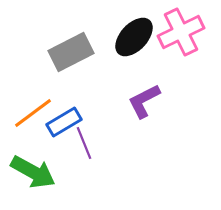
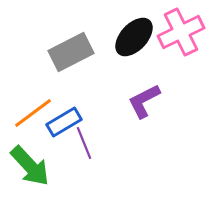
green arrow: moved 3 px left, 6 px up; rotated 18 degrees clockwise
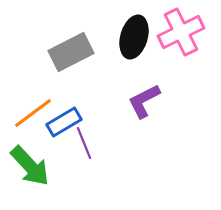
black ellipse: rotated 27 degrees counterclockwise
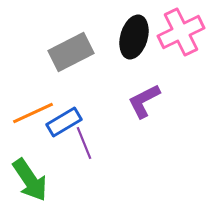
orange line: rotated 12 degrees clockwise
green arrow: moved 14 px down; rotated 9 degrees clockwise
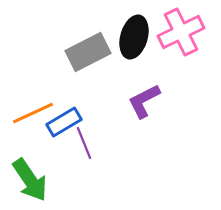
gray rectangle: moved 17 px right
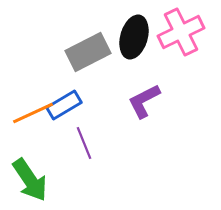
blue rectangle: moved 17 px up
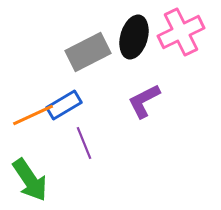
orange line: moved 2 px down
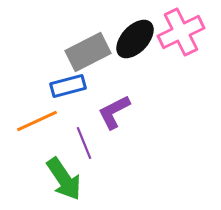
black ellipse: moved 1 px right, 2 px down; rotated 27 degrees clockwise
purple L-shape: moved 30 px left, 11 px down
blue rectangle: moved 4 px right, 19 px up; rotated 16 degrees clockwise
orange line: moved 4 px right, 6 px down
green arrow: moved 34 px right, 1 px up
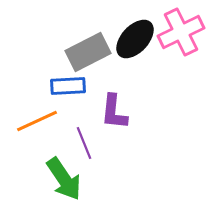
blue rectangle: rotated 12 degrees clockwise
purple L-shape: rotated 57 degrees counterclockwise
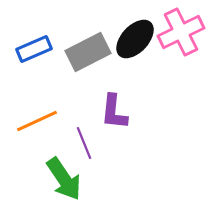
blue rectangle: moved 34 px left, 37 px up; rotated 20 degrees counterclockwise
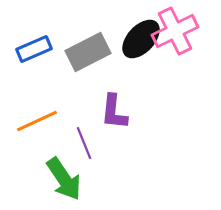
pink cross: moved 6 px left, 1 px up
black ellipse: moved 6 px right
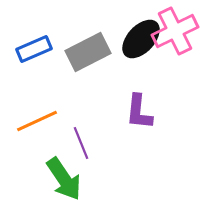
purple L-shape: moved 25 px right
purple line: moved 3 px left
